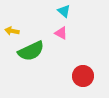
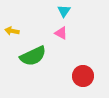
cyan triangle: rotated 24 degrees clockwise
green semicircle: moved 2 px right, 5 px down
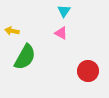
green semicircle: moved 8 px left, 1 px down; rotated 36 degrees counterclockwise
red circle: moved 5 px right, 5 px up
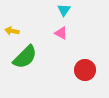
cyan triangle: moved 1 px up
green semicircle: rotated 16 degrees clockwise
red circle: moved 3 px left, 1 px up
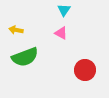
yellow arrow: moved 4 px right, 1 px up
green semicircle: rotated 24 degrees clockwise
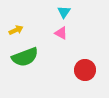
cyan triangle: moved 2 px down
yellow arrow: rotated 144 degrees clockwise
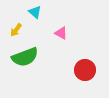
cyan triangle: moved 29 px left; rotated 24 degrees counterclockwise
yellow arrow: rotated 152 degrees clockwise
